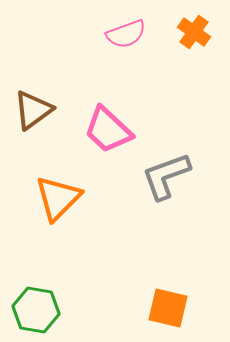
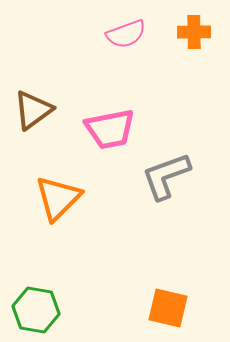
orange cross: rotated 36 degrees counterclockwise
pink trapezoid: moved 2 px right, 1 px up; rotated 54 degrees counterclockwise
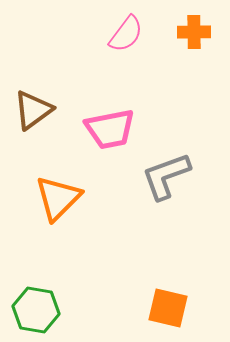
pink semicircle: rotated 33 degrees counterclockwise
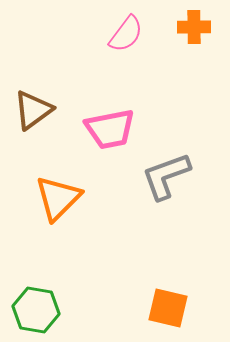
orange cross: moved 5 px up
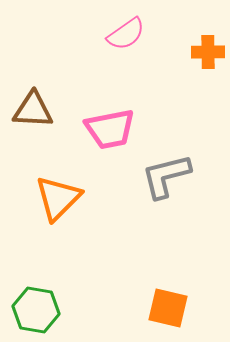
orange cross: moved 14 px right, 25 px down
pink semicircle: rotated 18 degrees clockwise
brown triangle: rotated 39 degrees clockwise
gray L-shape: rotated 6 degrees clockwise
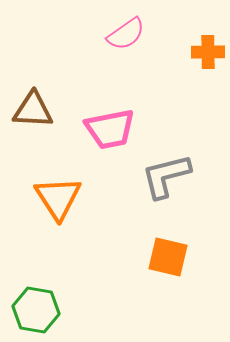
orange triangle: rotated 18 degrees counterclockwise
orange square: moved 51 px up
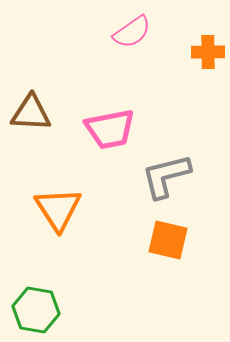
pink semicircle: moved 6 px right, 2 px up
brown triangle: moved 2 px left, 3 px down
orange triangle: moved 11 px down
orange square: moved 17 px up
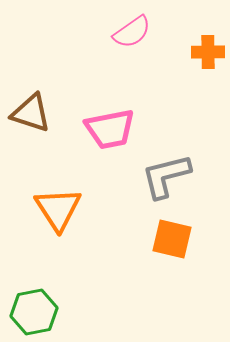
brown triangle: rotated 15 degrees clockwise
orange square: moved 4 px right, 1 px up
green hexagon: moved 2 px left, 2 px down; rotated 21 degrees counterclockwise
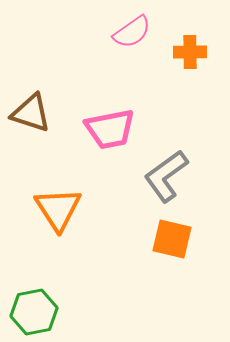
orange cross: moved 18 px left
gray L-shape: rotated 22 degrees counterclockwise
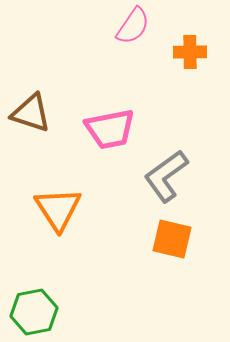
pink semicircle: moved 1 px right, 6 px up; rotated 21 degrees counterclockwise
